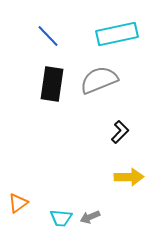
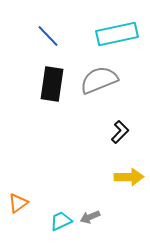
cyan trapezoid: moved 3 px down; rotated 150 degrees clockwise
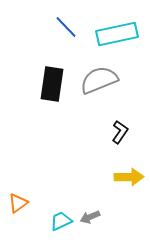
blue line: moved 18 px right, 9 px up
black L-shape: rotated 10 degrees counterclockwise
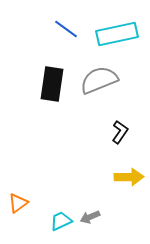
blue line: moved 2 px down; rotated 10 degrees counterclockwise
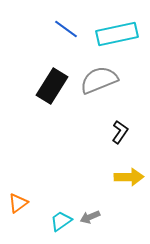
black rectangle: moved 2 px down; rotated 24 degrees clockwise
cyan trapezoid: rotated 10 degrees counterclockwise
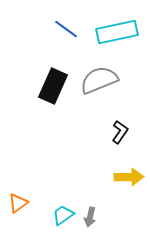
cyan rectangle: moved 2 px up
black rectangle: moved 1 px right; rotated 8 degrees counterclockwise
gray arrow: rotated 54 degrees counterclockwise
cyan trapezoid: moved 2 px right, 6 px up
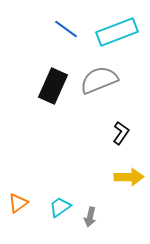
cyan rectangle: rotated 9 degrees counterclockwise
black L-shape: moved 1 px right, 1 px down
cyan trapezoid: moved 3 px left, 8 px up
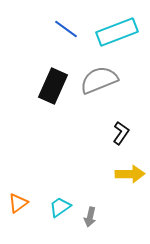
yellow arrow: moved 1 px right, 3 px up
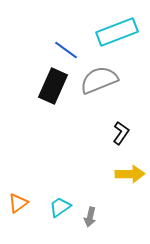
blue line: moved 21 px down
